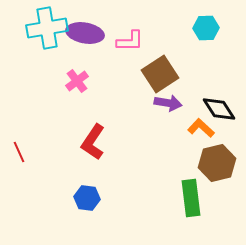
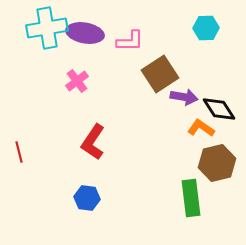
purple arrow: moved 16 px right, 6 px up
orange L-shape: rotated 8 degrees counterclockwise
red line: rotated 10 degrees clockwise
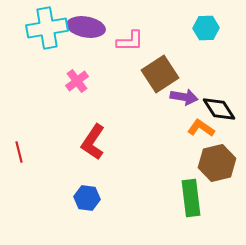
purple ellipse: moved 1 px right, 6 px up
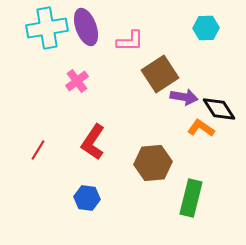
purple ellipse: rotated 60 degrees clockwise
red line: moved 19 px right, 2 px up; rotated 45 degrees clockwise
brown hexagon: moved 64 px left; rotated 9 degrees clockwise
green rectangle: rotated 21 degrees clockwise
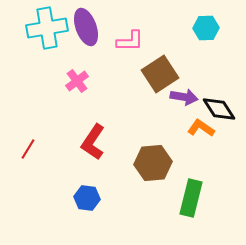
red line: moved 10 px left, 1 px up
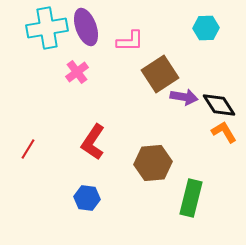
pink cross: moved 9 px up
black diamond: moved 4 px up
orange L-shape: moved 23 px right, 4 px down; rotated 24 degrees clockwise
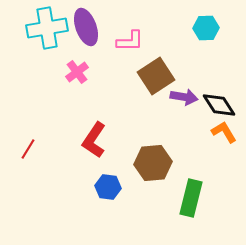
brown square: moved 4 px left, 2 px down
red L-shape: moved 1 px right, 2 px up
blue hexagon: moved 21 px right, 11 px up
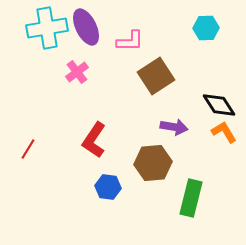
purple ellipse: rotated 6 degrees counterclockwise
purple arrow: moved 10 px left, 30 px down
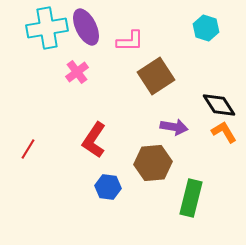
cyan hexagon: rotated 20 degrees clockwise
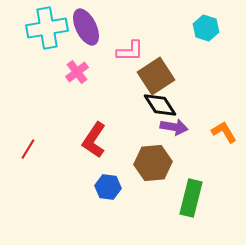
pink L-shape: moved 10 px down
black diamond: moved 59 px left
